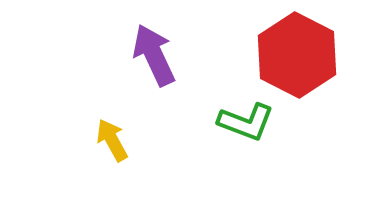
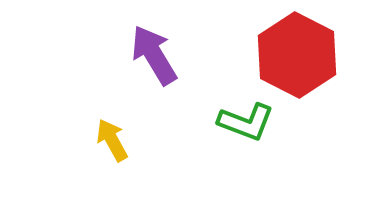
purple arrow: rotated 6 degrees counterclockwise
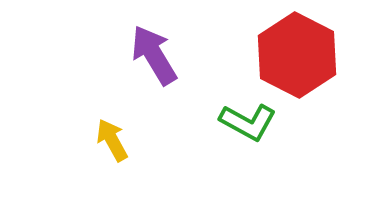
green L-shape: moved 2 px right; rotated 8 degrees clockwise
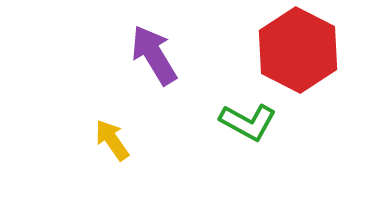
red hexagon: moved 1 px right, 5 px up
yellow arrow: rotated 6 degrees counterclockwise
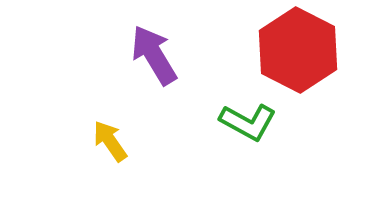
yellow arrow: moved 2 px left, 1 px down
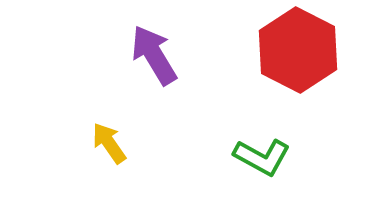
green L-shape: moved 14 px right, 35 px down
yellow arrow: moved 1 px left, 2 px down
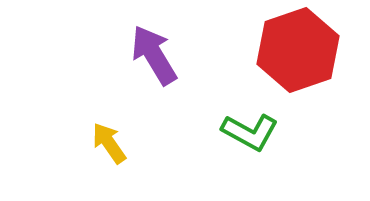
red hexagon: rotated 14 degrees clockwise
green L-shape: moved 12 px left, 25 px up
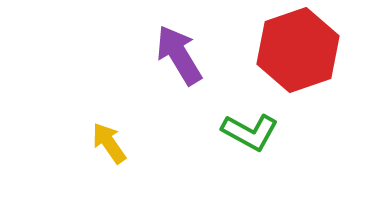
purple arrow: moved 25 px right
